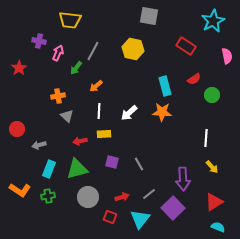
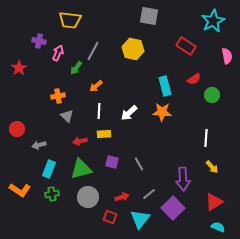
green triangle at (77, 169): moved 4 px right
green cross at (48, 196): moved 4 px right, 2 px up
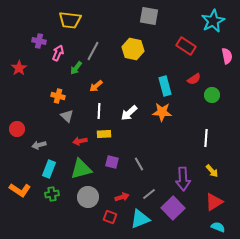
orange cross at (58, 96): rotated 24 degrees clockwise
yellow arrow at (212, 167): moved 4 px down
cyan triangle at (140, 219): rotated 30 degrees clockwise
